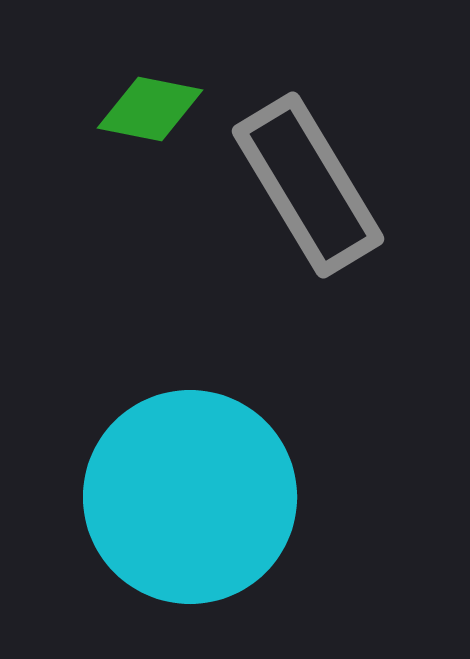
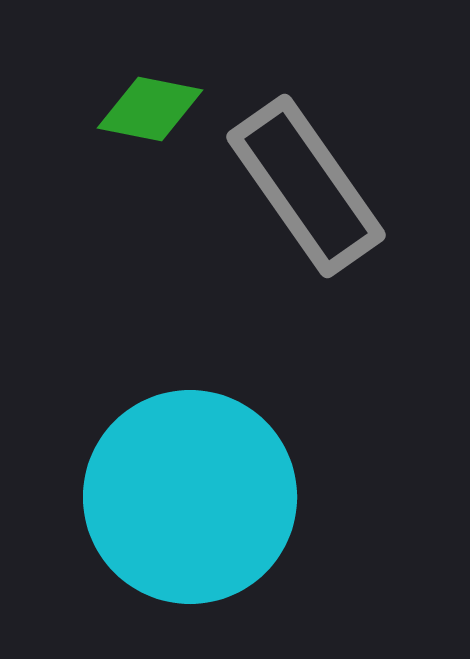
gray rectangle: moved 2 px left, 1 px down; rotated 4 degrees counterclockwise
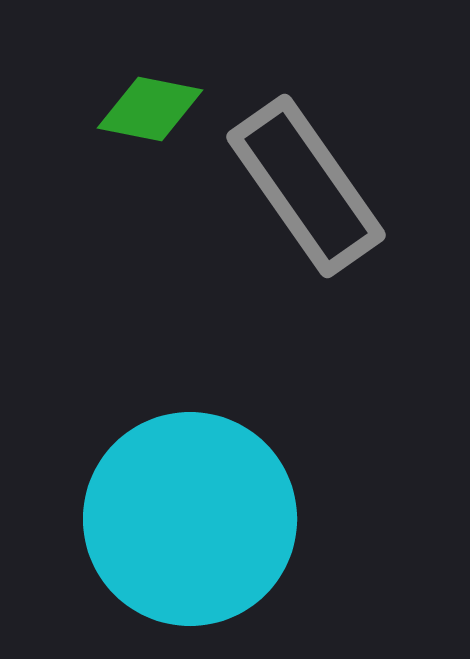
cyan circle: moved 22 px down
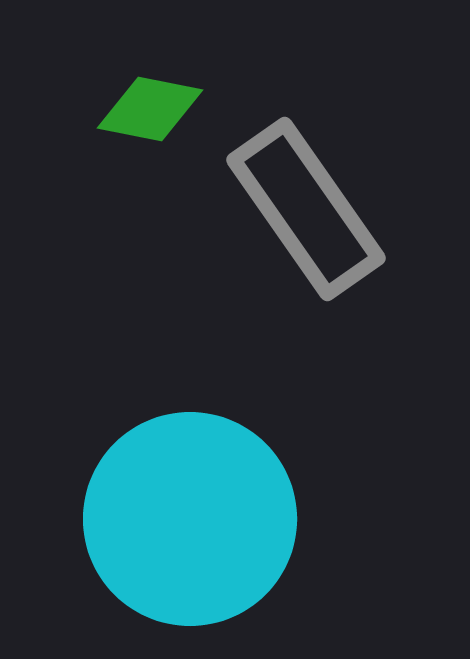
gray rectangle: moved 23 px down
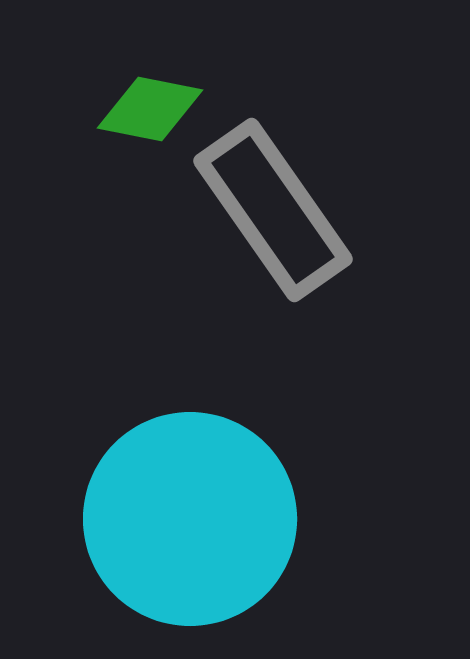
gray rectangle: moved 33 px left, 1 px down
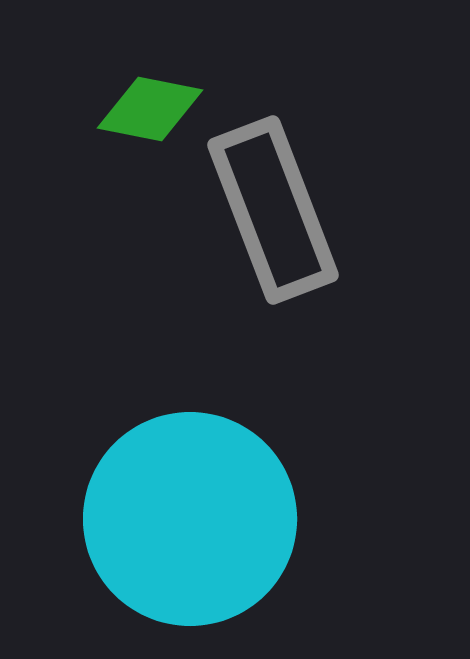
gray rectangle: rotated 14 degrees clockwise
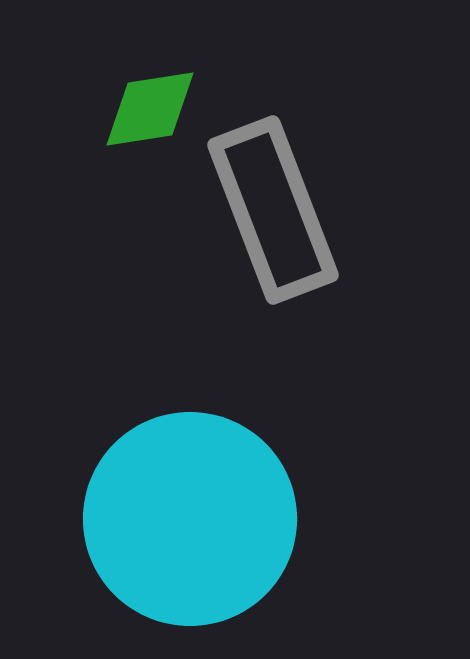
green diamond: rotated 20 degrees counterclockwise
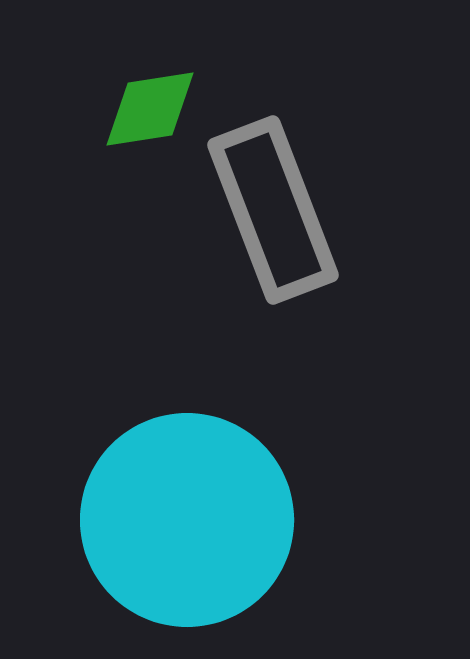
cyan circle: moved 3 px left, 1 px down
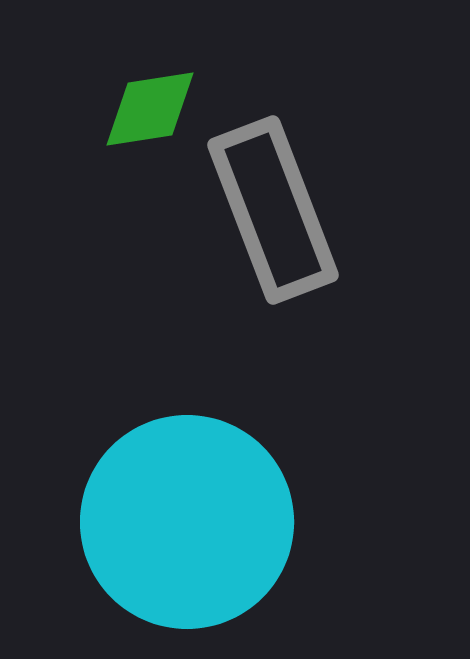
cyan circle: moved 2 px down
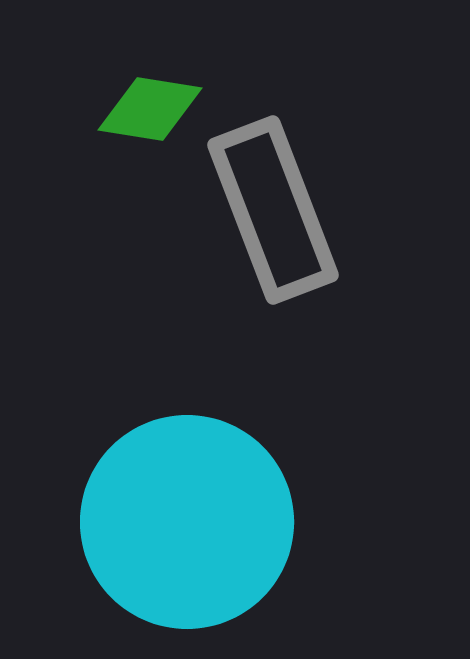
green diamond: rotated 18 degrees clockwise
